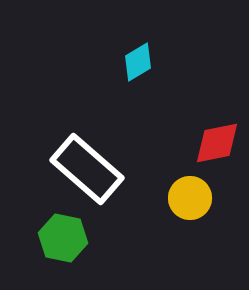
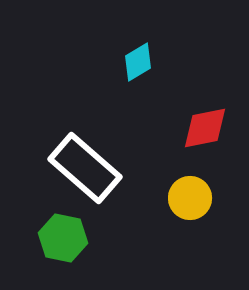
red diamond: moved 12 px left, 15 px up
white rectangle: moved 2 px left, 1 px up
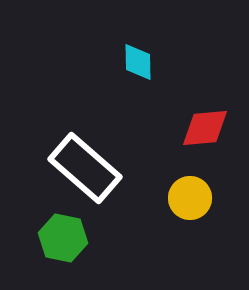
cyan diamond: rotated 60 degrees counterclockwise
red diamond: rotated 6 degrees clockwise
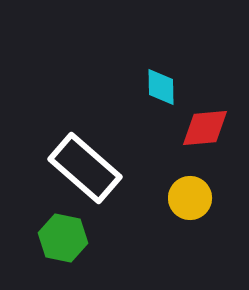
cyan diamond: moved 23 px right, 25 px down
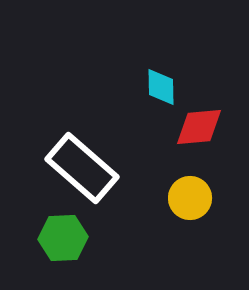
red diamond: moved 6 px left, 1 px up
white rectangle: moved 3 px left
green hexagon: rotated 15 degrees counterclockwise
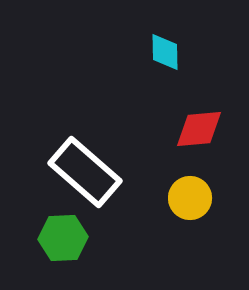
cyan diamond: moved 4 px right, 35 px up
red diamond: moved 2 px down
white rectangle: moved 3 px right, 4 px down
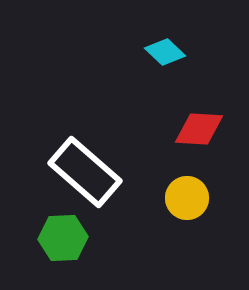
cyan diamond: rotated 45 degrees counterclockwise
red diamond: rotated 9 degrees clockwise
yellow circle: moved 3 px left
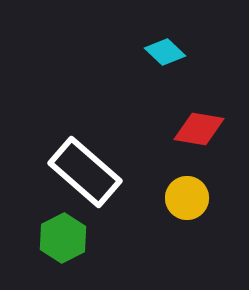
red diamond: rotated 6 degrees clockwise
green hexagon: rotated 24 degrees counterclockwise
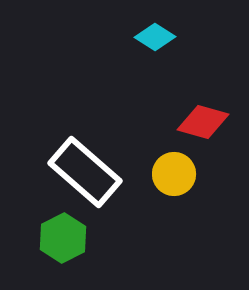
cyan diamond: moved 10 px left, 15 px up; rotated 12 degrees counterclockwise
red diamond: moved 4 px right, 7 px up; rotated 6 degrees clockwise
yellow circle: moved 13 px left, 24 px up
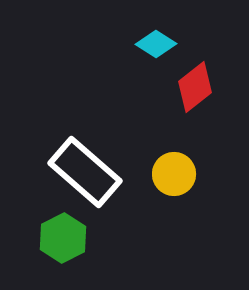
cyan diamond: moved 1 px right, 7 px down
red diamond: moved 8 px left, 35 px up; rotated 54 degrees counterclockwise
